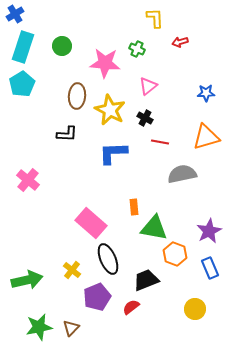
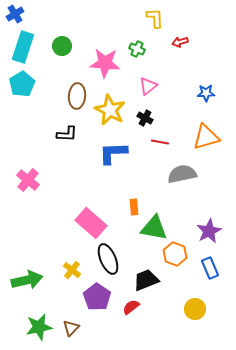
purple pentagon: rotated 16 degrees counterclockwise
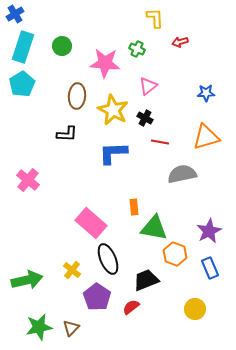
yellow star: moved 3 px right
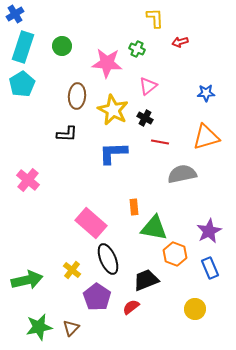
pink star: moved 2 px right
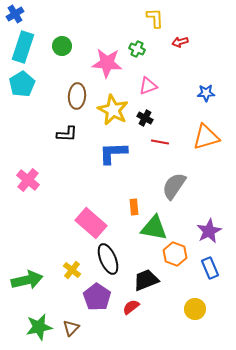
pink triangle: rotated 18 degrees clockwise
gray semicircle: moved 8 px left, 12 px down; rotated 44 degrees counterclockwise
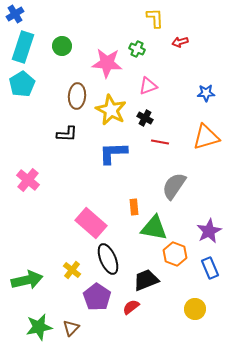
yellow star: moved 2 px left
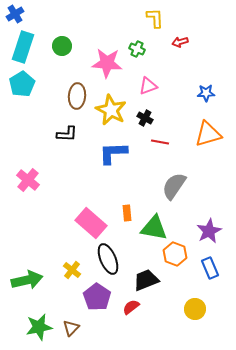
orange triangle: moved 2 px right, 3 px up
orange rectangle: moved 7 px left, 6 px down
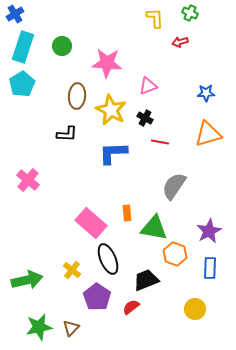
green cross: moved 53 px right, 36 px up
blue rectangle: rotated 25 degrees clockwise
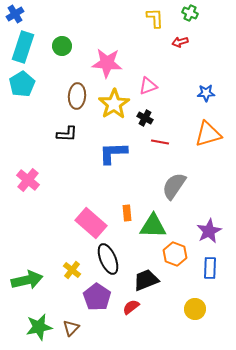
yellow star: moved 3 px right, 6 px up; rotated 12 degrees clockwise
green triangle: moved 1 px left, 2 px up; rotated 8 degrees counterclockwise
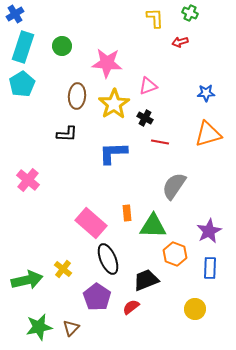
yellow cross: moved 9 px left, 1 px up
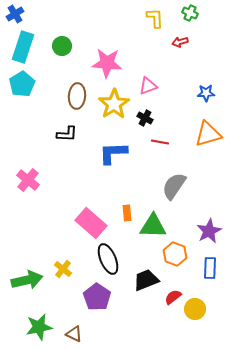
red semicircle: moved 42 px right, 10 px up
brown triangle: moved 3 px right, 6 px down; rotated 48 degrees counterclockwise
